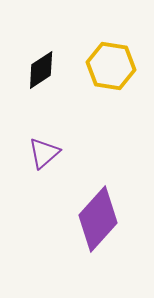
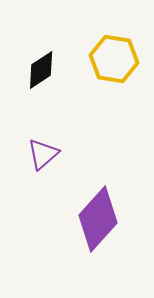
yellow hexagon: moved 3 px right, 7 px up
purple triangle: moved 1 px left, 1 px down
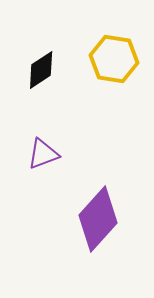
purple triangle: rotated 20 degrees clockwise
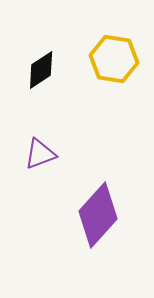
purple triangle: moved 3 px left
purple diamond: moved 4 px up
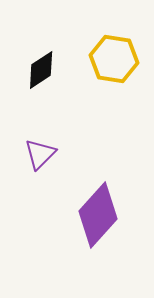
purple triangle: rotated 24 degrees counterclockwise
